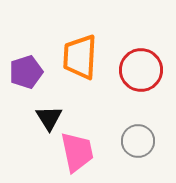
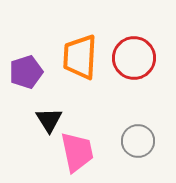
red circle: moved 7 px left, 12 px up
black triangle: moved 2 px down
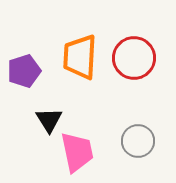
purple pentagon: moved 2 px left, 1 px up
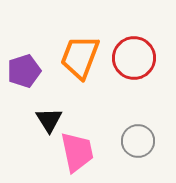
orange trapezoid: rotated 18 degrees clockwise
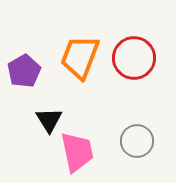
purple pentagon: rotated 12 degrees counterclockwise
gray circle: moved 1 px left
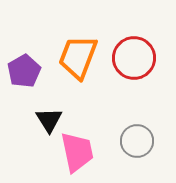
orange trapezoid: moved 2 px left
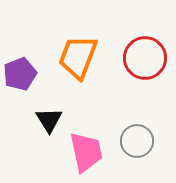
red circle: moved 11 px right
purple pentagon: moved 4 px left, 3 px down; rotated 8 degrees clockwise
pink trapezoid: moved 9 px right
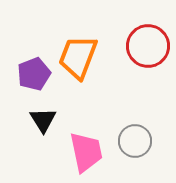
red circle: moved 3 px right, 12 px up
purple pentagon: moved 14 px right
black triangle: moved 6 px left
gray circle: moved 2 px left
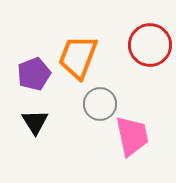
red circle: moved 2 px right, 1 px up
black triangle: moved 8 px left, 2 px down
gray circle: moved 35 px left, 37 px up
pink trapezoid: moved 46 px right, 16 px up
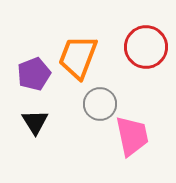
red circle: moved 4 px left, 2 px down
